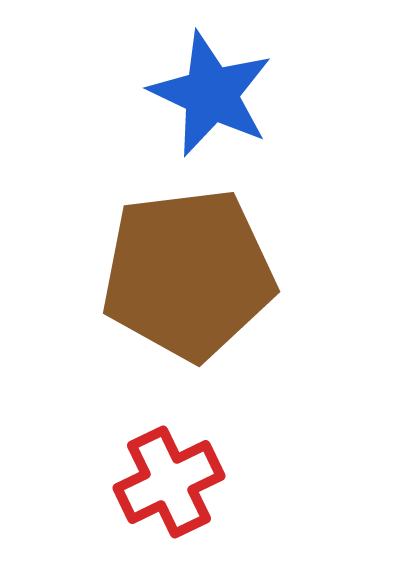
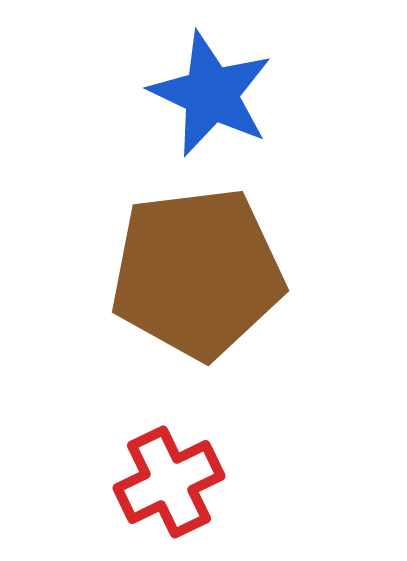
brown pentagon: moved 9 px right, 1 px up
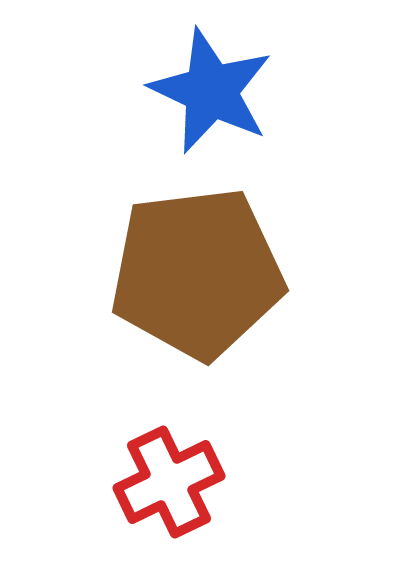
blue star: moved 3 px up
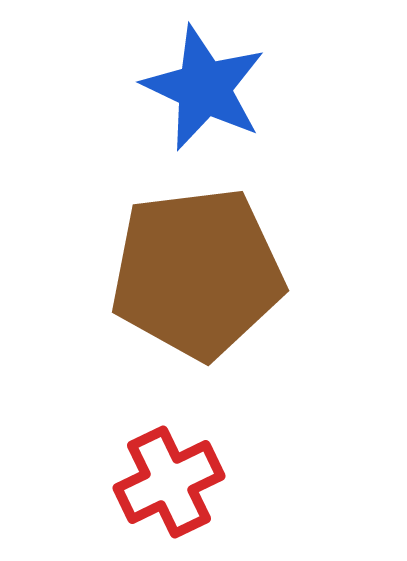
blue star: moved 7 px left, 3 px up
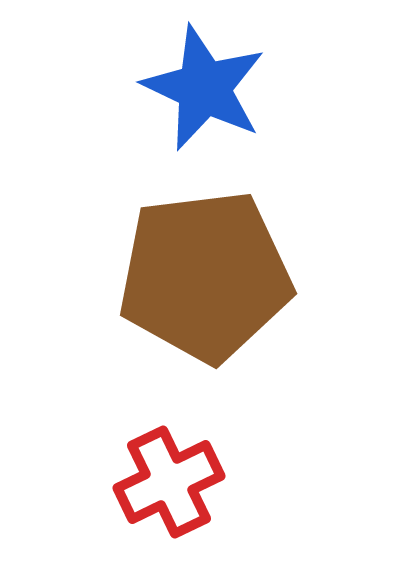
brown pentagon: moved 8 px right, 3 px down
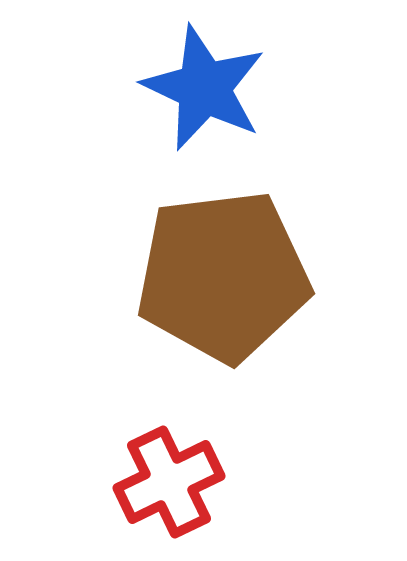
brown pentagon: moved 18 px right
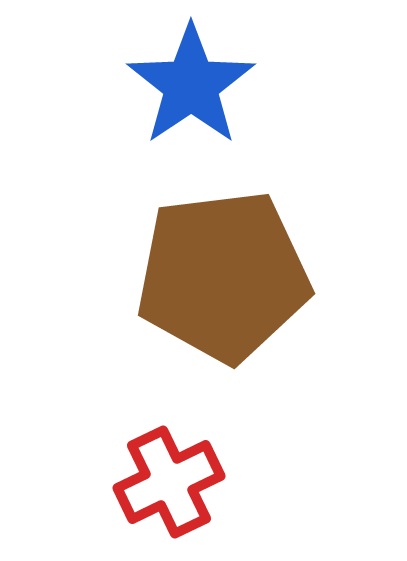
blue star: moved 13 px left, 3 px up; rotated 13 degrees clockwise
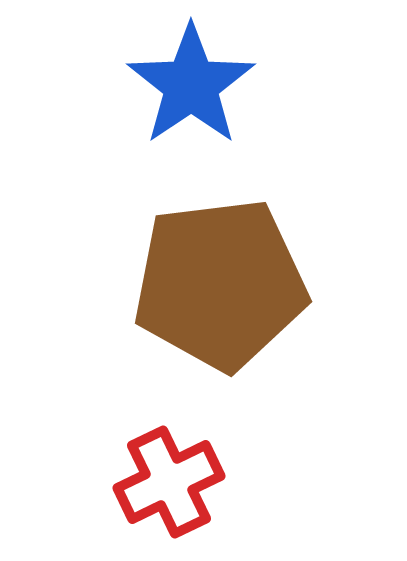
brown pentagon: moved 3 px left, 8 px down
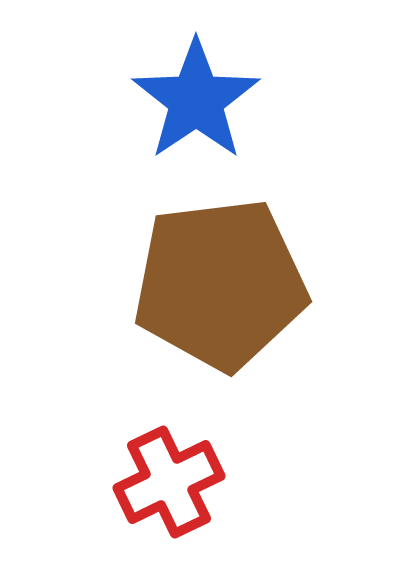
blue star: moved 5 px right, 15 px down
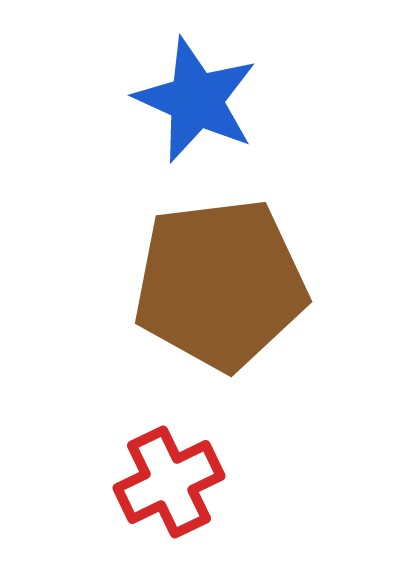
blue star: rotated 14 degrees counterclockwise
